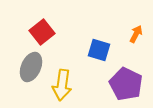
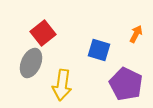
red square: moved 1 px right, 1 px down
gray ellipse: moved 4 px up
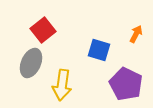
red square: moved 3 px up
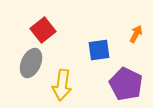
blue square: rotated 25 degrees counterclockwise
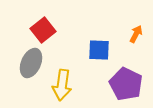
blue square: rotated 10 degrees clockwise
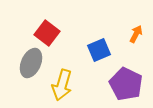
red square: moved 4 px right, 3 px down; rotated 15 degrees counterclockwise
blue square: rotated 25 degrees counterclockwise
yellow arrow: rotated 8 degrees clockwise
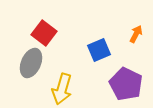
red square: moved 3 px left
yellow arrow: moved 4 px down
